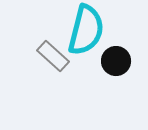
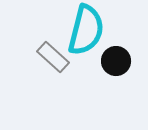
gray rectangle: moved 1 px down
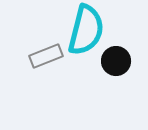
gray rectangle: moved 7 px left, 1 px up; rotated 64 degrees counterclockwise
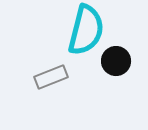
gray rectangle: moved 5 px right, 21 px down
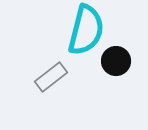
gray rectangle: rotated 16 degrees counterclockwise
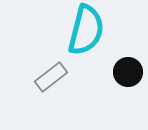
black circle: moved 12 px right, 11 px down
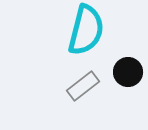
gray rectangle: moved 32 px right, 9 px down
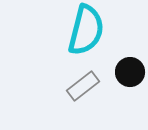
black circle: moved 2 px right
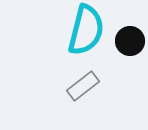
black circle: moved 31 px up
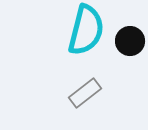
gray rectangle: moved 2 px right, 7 px down
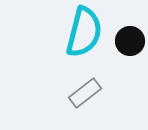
cyan semicircle: moved 2 px left, 2 px down
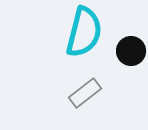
black circle: moved 1 px right, 10 px down
